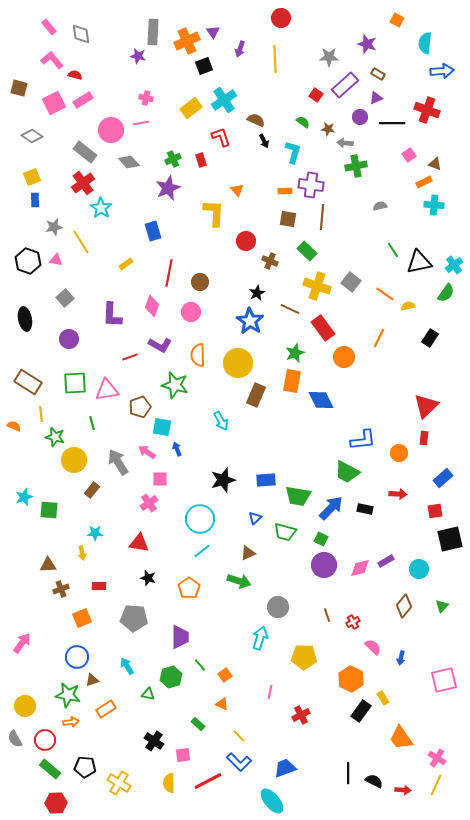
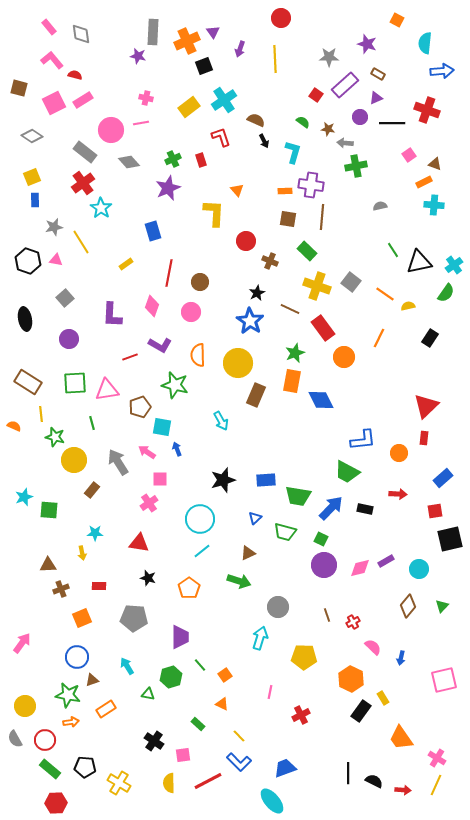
yellow rectangle at (191, 108): moved 2 px left, 1 px up
brown diamond at (404, 606): moved 4 px right
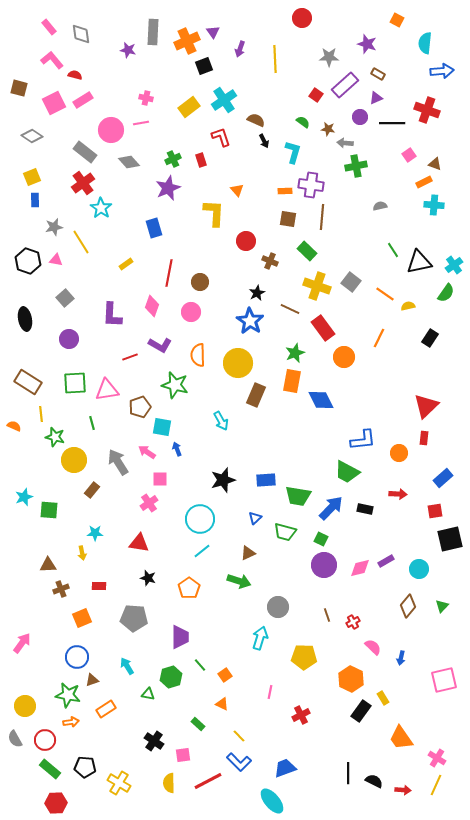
red circle at (281, 18): moved 21 px right
purple star at (138, 56): moved 10 px left, 6 px up
blue rectangle at (153, 231): moved 1 px right, 3 px up
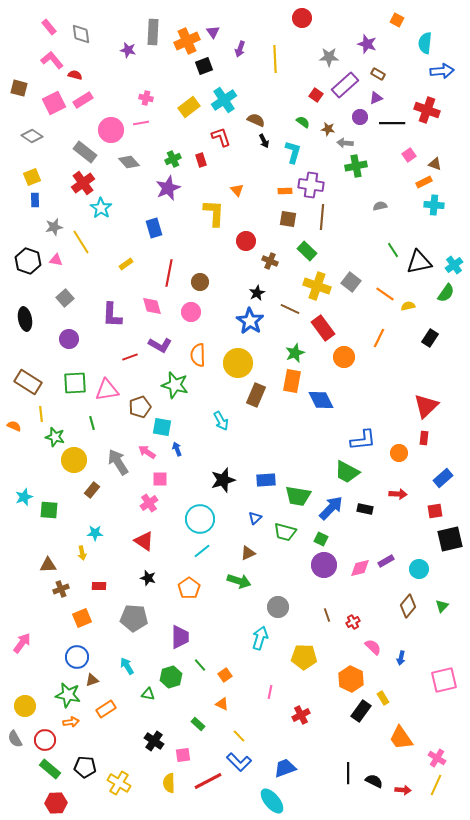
pink diamond at (152, 306): rotated 35 degrees counterclockwise
red triangle at (139, 543): moved 5 px right, 2 px up; rotated 25 degrees clockwise
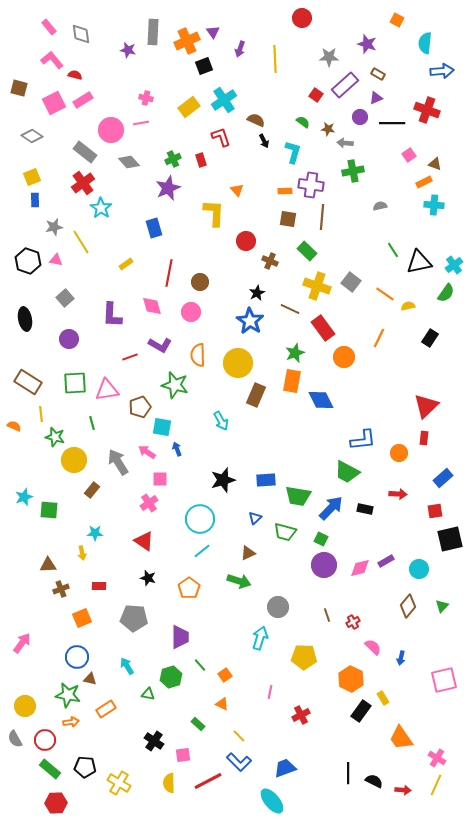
green cross at (356, 166): moved 3 px left, 5 px down
brown triangle at (92, 680): moved 2 px left, 1 px up; rotated 32 degrees clockwise
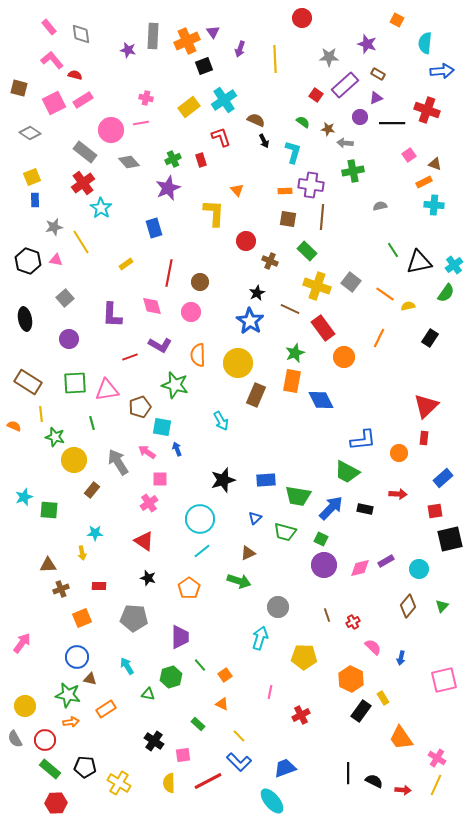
gray rectangle at (153, 32): moved 4 px down
gray diamond at (32, 136): moved 2 px left, 3 px up
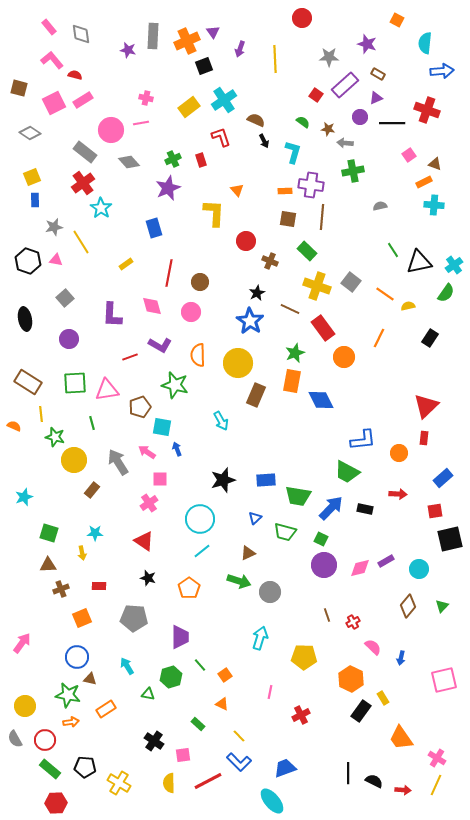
green square at (49, 510): moved 23 px down; rotated 12 degrees clockwise
gray circle at (278, 607): moved 8 px left, 15 px up
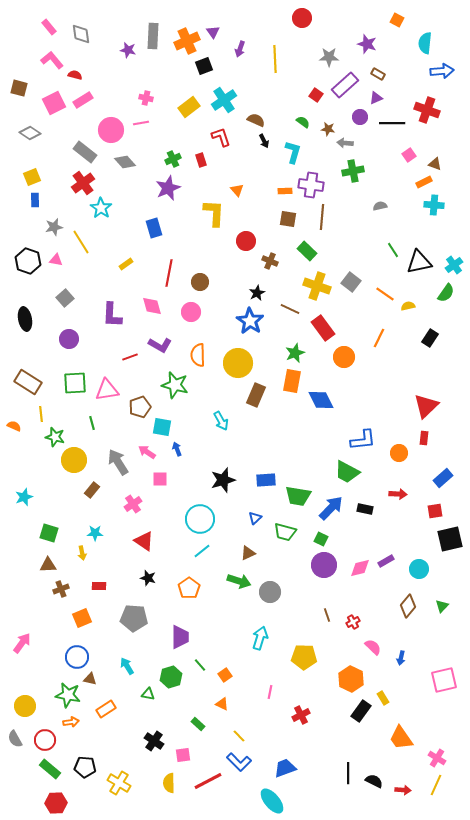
gray diamond at (129, 162): moved 4 px left
pink cross at (149, 503): moved 16 px left, 1 px down
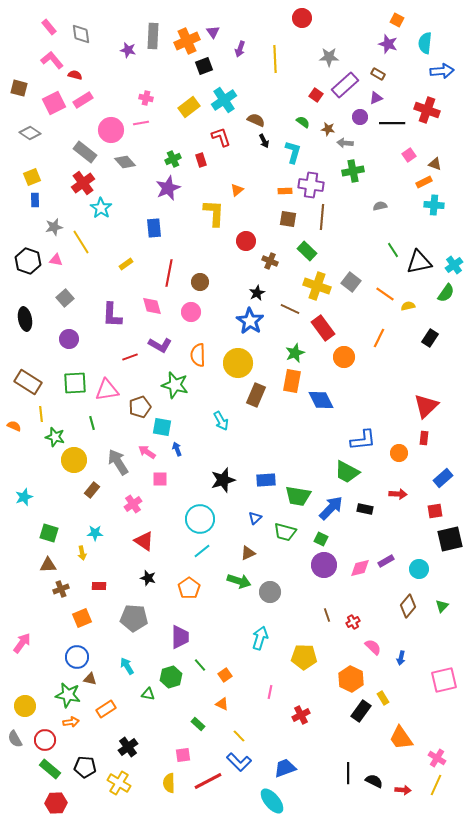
purple star at (367, 44): moved 21 px right
orange triangle at (237, 190): rotated 32 degrees clockwise
blue rectangle at (154, 228): rotated 12 degrees clockwise
black cross at (154, 741): moved 26 px left, 6 px down; rotated 18 degrees clockwise
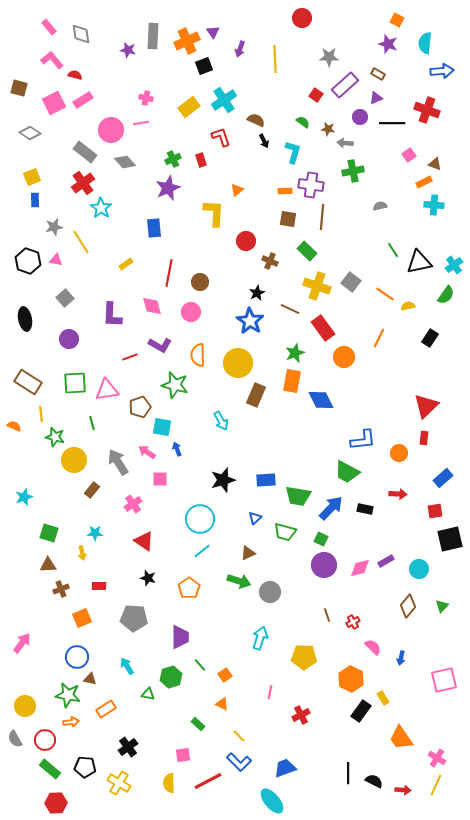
green semicircle at (446, 293): moved 2 px down
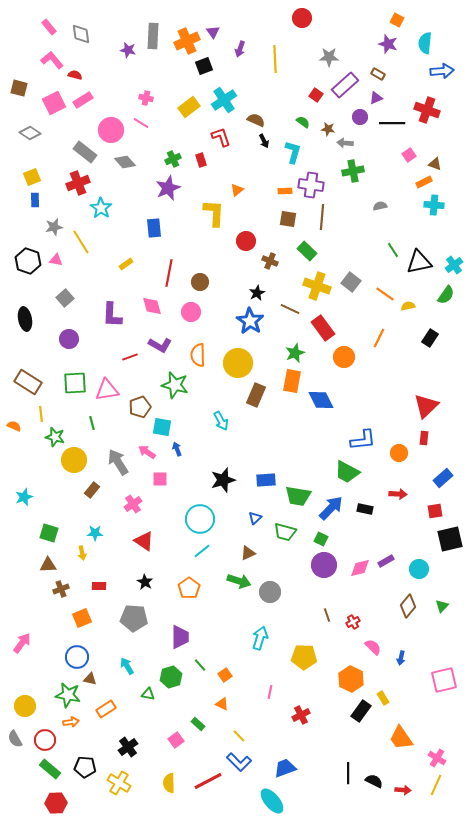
pink line at (141, 123): rotated 42 degrees clockwise
red cross at (83, 183): moved 5 px left; rotated 15 degrees clockwise
black star at (148, 578): moved 3 px left, 4 px down; rotated 14 degrees clockwise
pink square at (183, 755): moved 7 px left, 15 px up; rotated 28 degrees counterclockwise
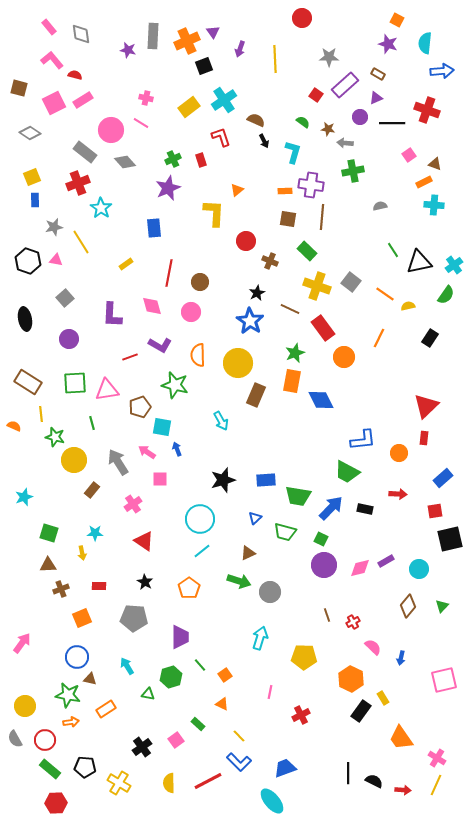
black cross at (128, 747): moved 14 px right
